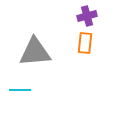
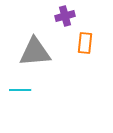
purple cross: moved 22 px left
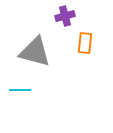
gray triangle: rotated 20 degrees clockwise
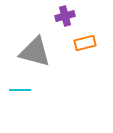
orange rectangle: rotated 70 degrees clockwise
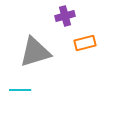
gray triangle: rotated 32 degrees counterclockwise
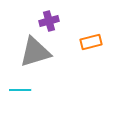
purple cross: moved 16 px left, 5 px down
orange rectangle: moved 6 px right, 1 px up
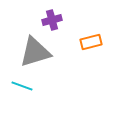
purple cross: moved 3 px right, 1 px up
cyan line: moved 2 px right, 4 px up; rotated 20 degrees clockwise
